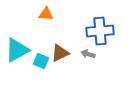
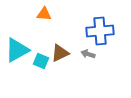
orange triangle: moved 2 px left
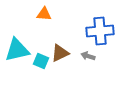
cyan triangle: rotated 16 degrees clockwise
gray arrow: moved 2 px down
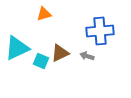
orange triangle: rotated 21 degrees counterclockwise
cyan triangle: moved 2 px up; rotated 12 degrees counterclockwise
gray arrow: moved 1 px left
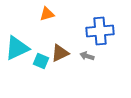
orange triangle: moved 3 px right
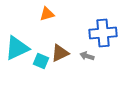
blue cross: moved 3 px right, 2 px down
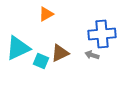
orange triangle: moved 1 px left; rotated 14 degrees counterclockwise
blue cross: moved 1 px left, 1 px down
cyan triangle: moved 1 px right
gray arrow: moved 5 px right, 1 px up
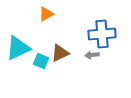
gray arrow: rotated 24 degrees counterclockwise
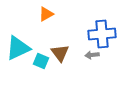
brown triangle: rotated 42 degrees counterclockwise
